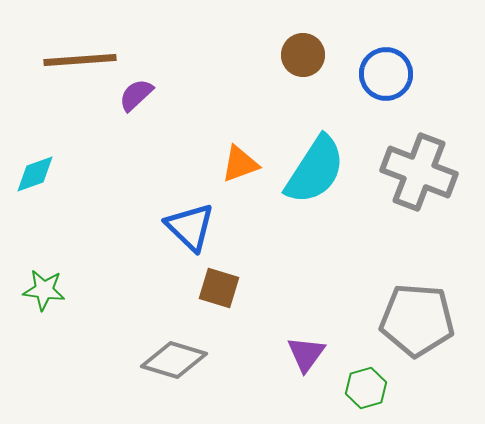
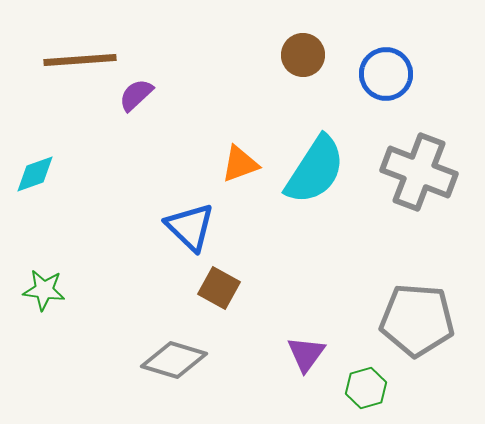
brown square: rotated 12 degrees clockwise
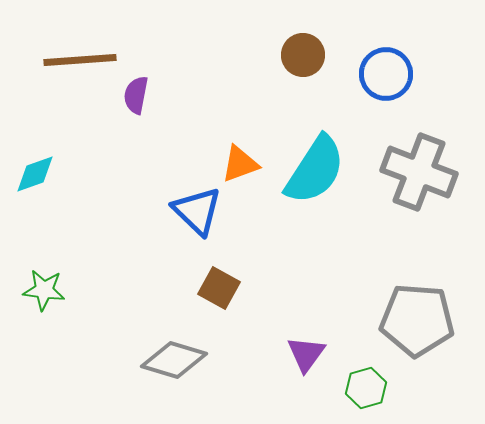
purple semicircle: rotated 36 degrees counterclockwise
blue triangle: moved 7 px right, 16 px up
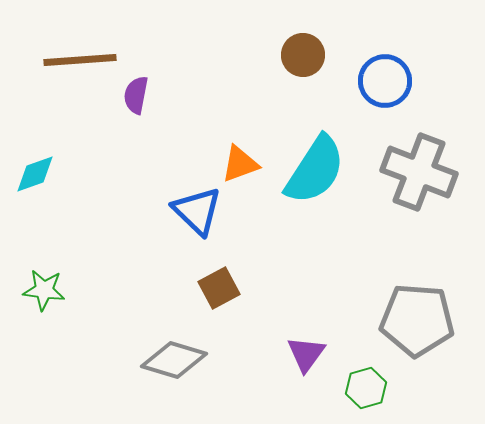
blue circle: moved 1 px left, 7 px down
brown square: rotated 33 degrees clockwise
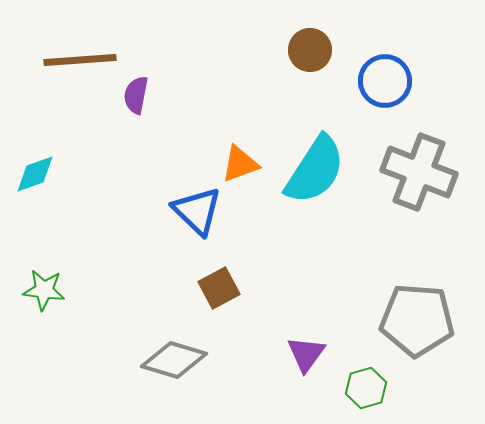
brown circle: moved 7 px right, 5 px up
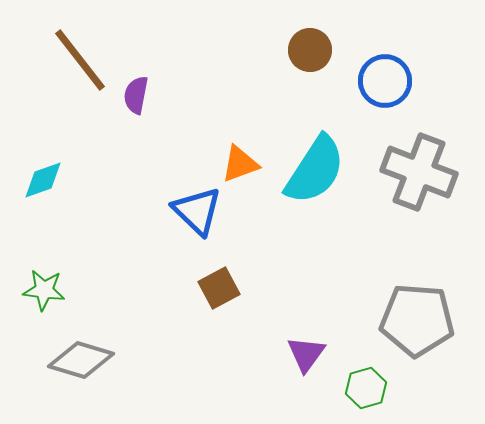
brown line: rotated 56 degrees clockwise
cyan diamond: moved 8 px right, 6 px down
gray diamond: moved 93 px left
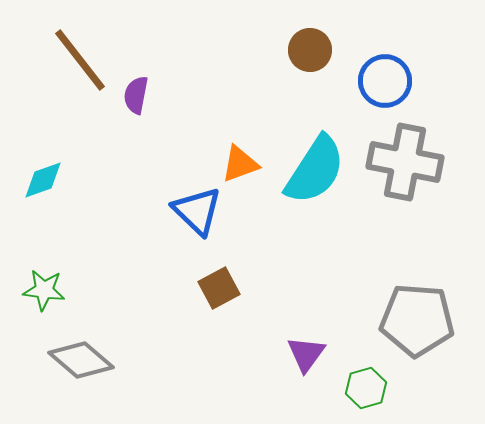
gray cross: moved 14 px left, 10 px up; rotated 10 degrees counterclockwise
gray diamond: rotated 24 degrees clockwise
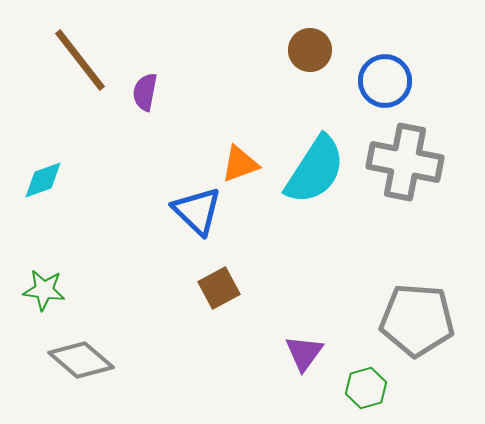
purple semicircle: moved 9 px right, 3 px up
purple triangle: moved 2 px left, 1 px up
